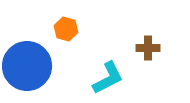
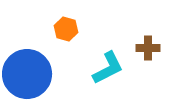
blue circle: moved 8 px down
cyan L-shape: moved 10 px up
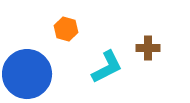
cyan L-shape: moved 1 px left, 1 px up
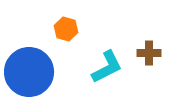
brown cross: moved 1 px right, 5 px down
blue circle: moved 2 px right, 2 px up
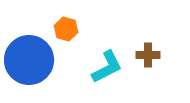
brown cross: moved 1 px left, 2 px down
blue circle: moved 12 px up
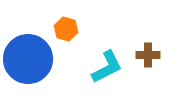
blue circle: moved 1 px left, 1 px up
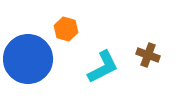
brown cross: rotated 20 degrees clockwise
cyan L-shape: moved 4 px left
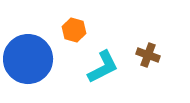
orange hexagon: moved 8 px right, 1 px down
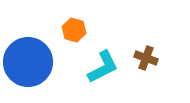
brown cross: moved 2 px left, 3 px down
blue circle: moved 3 px down
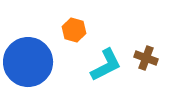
cyan L-shape: moved 3 px right, 2 px up
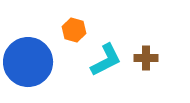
brown cross: rotated 20 degrees counterclockwise
cyan L-shape: moved 5 px up
